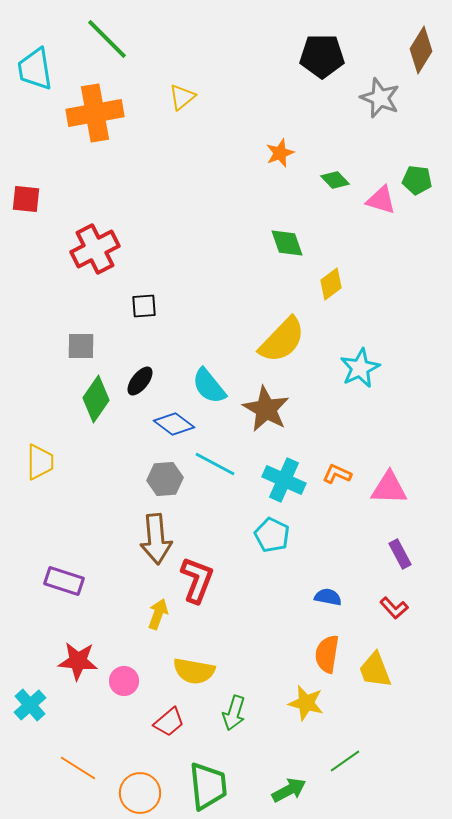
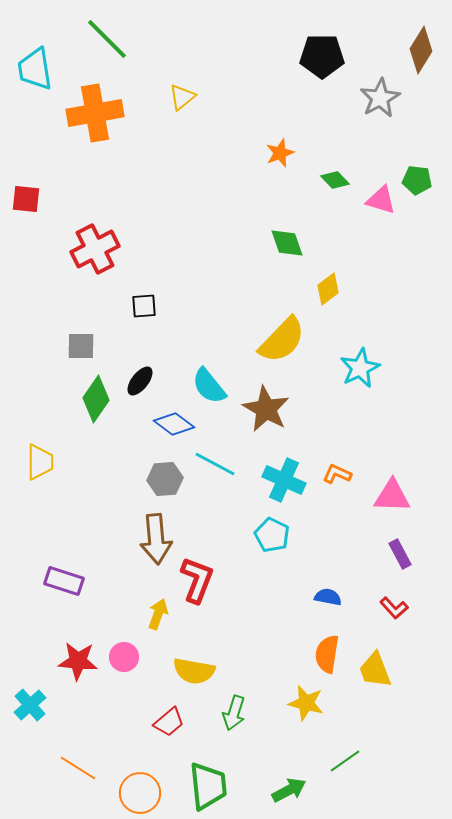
gray star at (380, 98): rotated 21 degrees clockwise
yellow diamond at (331, 284): moved 3 px left, 5 px down
pink triangle at (389, 488): moved 3 px right, 8 px down
pink circle at (124, 681): moved 24 px up
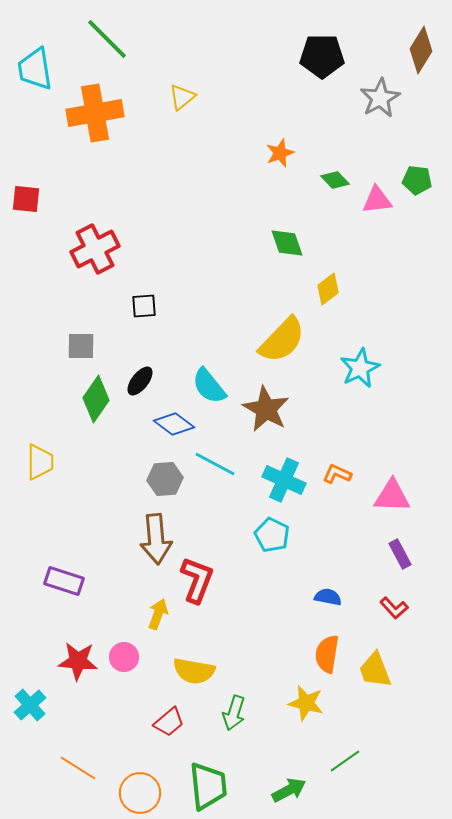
pink triangle at (381, 200): moved 4 px left; rotated 24 degrees counterclockwise
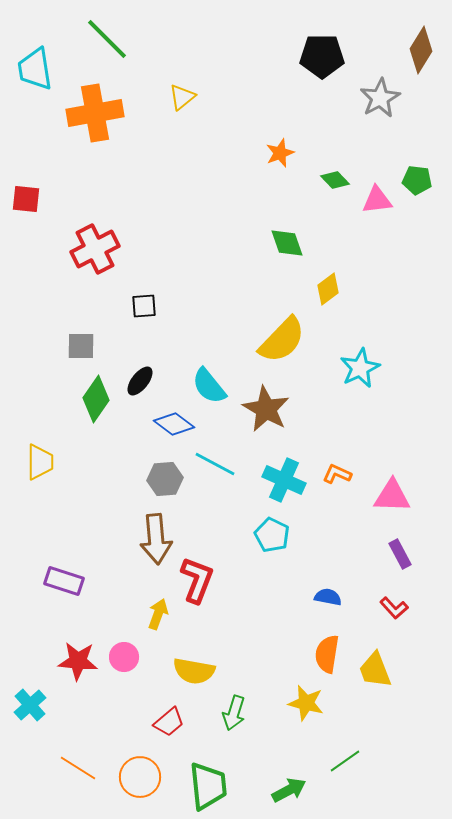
orange circle at (140, 793): moved 16 px up
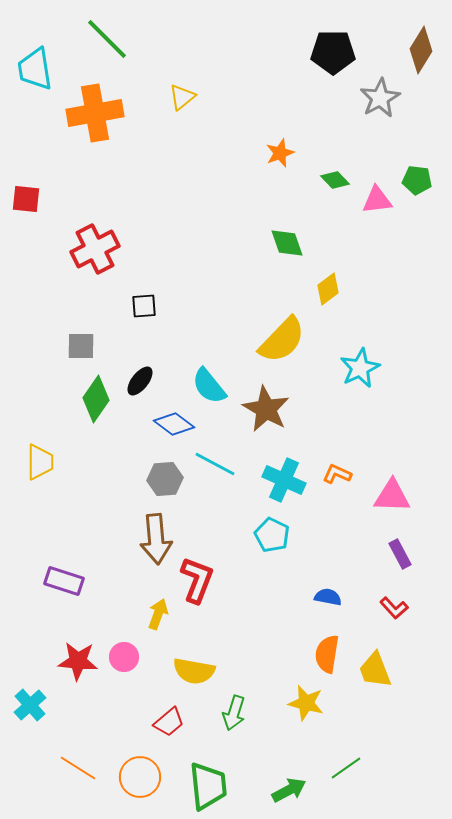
black pentagon at (322, 56): moved 11 px right, 4 px up
green line at (345, 761): moved 1 px right, 7 px down
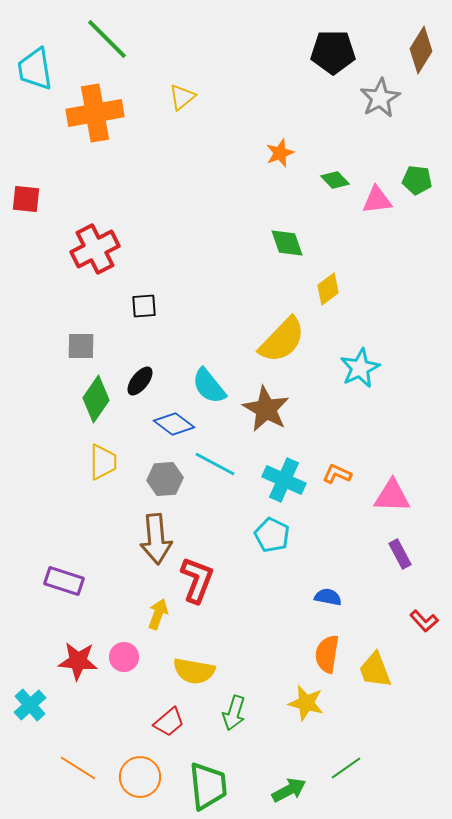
yellow trapezoid at (40, 462): moved 63 px right
red L-shape at (394, 608): moved 30 px right, 13 px down
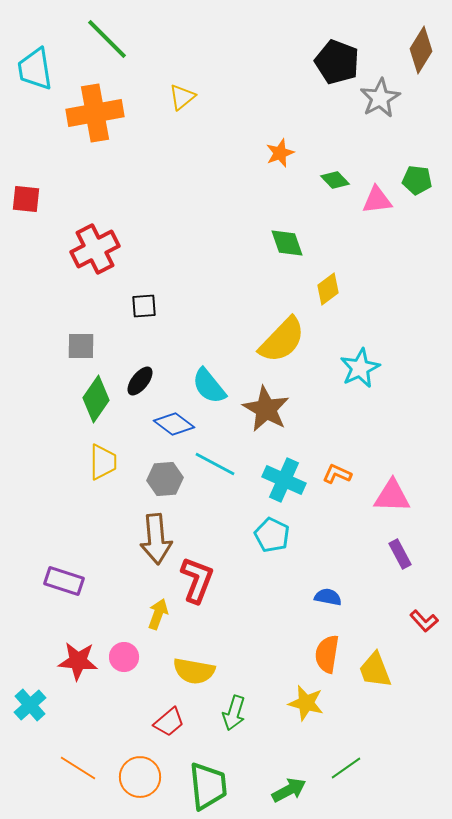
black pentagon at (333, 52): moved 4 px right, 10 px down; rotated 21 degrees clockwise
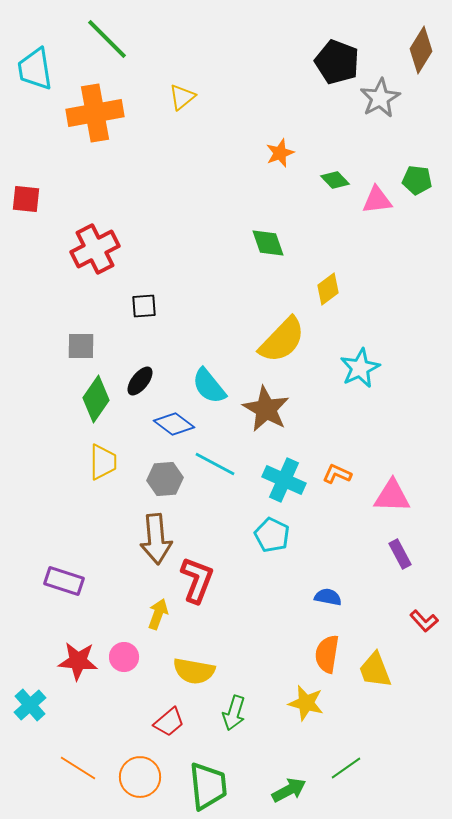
green diamond at (287, 243): moved 19 px left
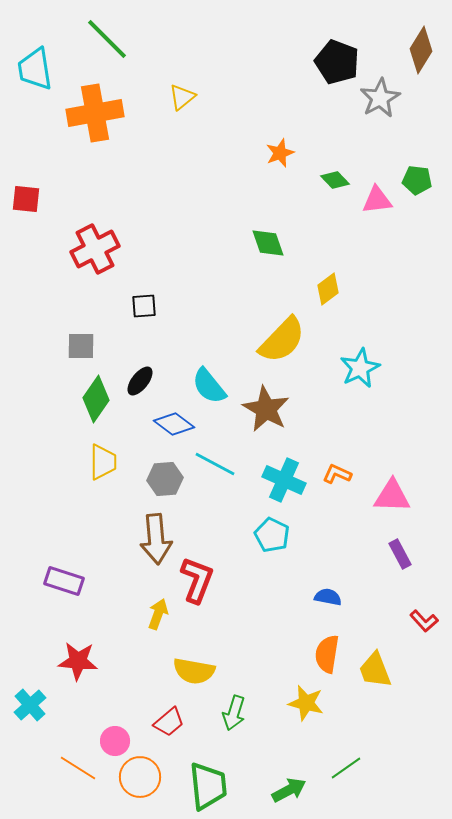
pink circle at (124, 657): moved 9 px left, 84 px down
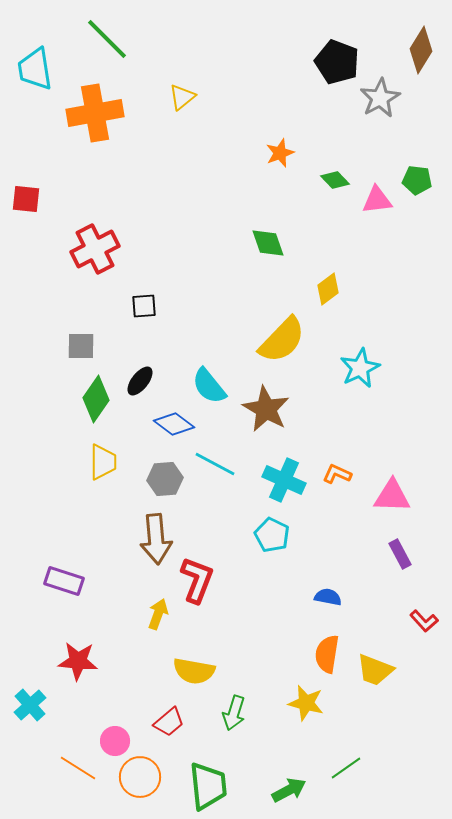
yellow trapezoid at (375, 670): rotated 48 degrees counterclockwise
